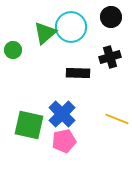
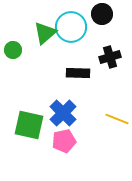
black circle: moved 9 px left, 3 px up
blue cross: moved 1 px right, 1 px up
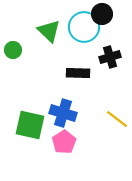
cyan circle: moved 13 px right
green triangle: moved 4 px right, 2 px up; rotated 35 degrees counterclockwise
blue cross: rotated 28 degrees counterclockwise
yellow line: rotated 15 degrees clockwise
green square: moved 1 px right
pink pentagon: moved 1 px down; rotated 20 degrees counterclockwise
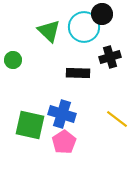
green circle: moved 10 px down
blue cross: moved 1 px left, 1 px down
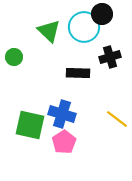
green circle: moved 1 px right, 3 px up
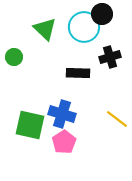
green triangle: moved 4 px left, 2 px up
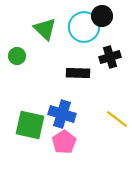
black circle: moved 2 px down
green circle: moved 3 px right, 1 px up
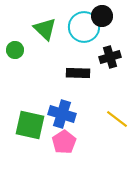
green circle: moved 2 px left, 6 px up
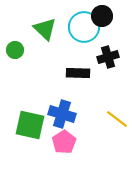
black cross: moved 2 px left
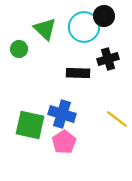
black circle: moved 2 px right
green circle: moved 4 px right, 1 px up
black cross: moved 2 px down
